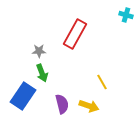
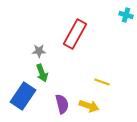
yellow line: rotated 42 degrees counterclockwise
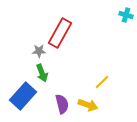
red rectangle: moved 15 px left, 1 px up
yellow line: rotated 63 degrees counterclockwise
blue rectangle: rotated 8 degrees clockwise
yellow arrow: moved 1 px left, 1 px up
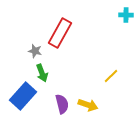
cyan cross: rotated 16 degrees counterclockwise
gray star: moved 4 px left; rotated 16 degrees clockwise
yellow line: moved 9 px right, 6 px up
